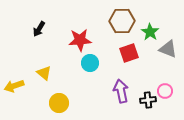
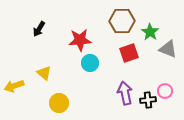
purple arrow: moved 4 px right, 2 px down
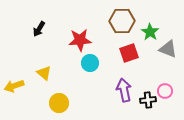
purple arrow: moved 1 px left, 3 px up
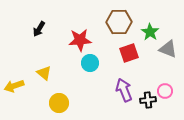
brown hexagon: moved 3 px left, 1 px down
purple arrow: rotated 10 degrees counterclockwise
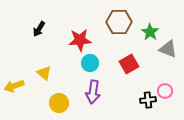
red square: moved 11 px down; rotated 12 degrees counterclockwise
purple arrow: moved 31 px left, 2 px down; rotated 150 degrees counterclockwise
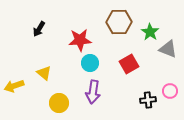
pink circle: moved 5 px right
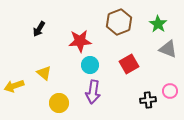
brown hexagon: rotated 20 degrees counterclockwise
green star: moved 8 px right, 8 px up
red star: moved 1 px down
cyan circle: moved 2 px down
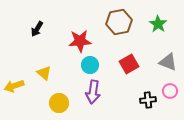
brown hexagon: rotated 10 degrees clockwise
black arrow: moved 2 px left
gray triangle: moved 13 px down
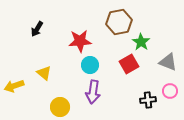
green star: moved 17 px left, 18 px down
yellow circle: moved 1 px right, 4 px down
